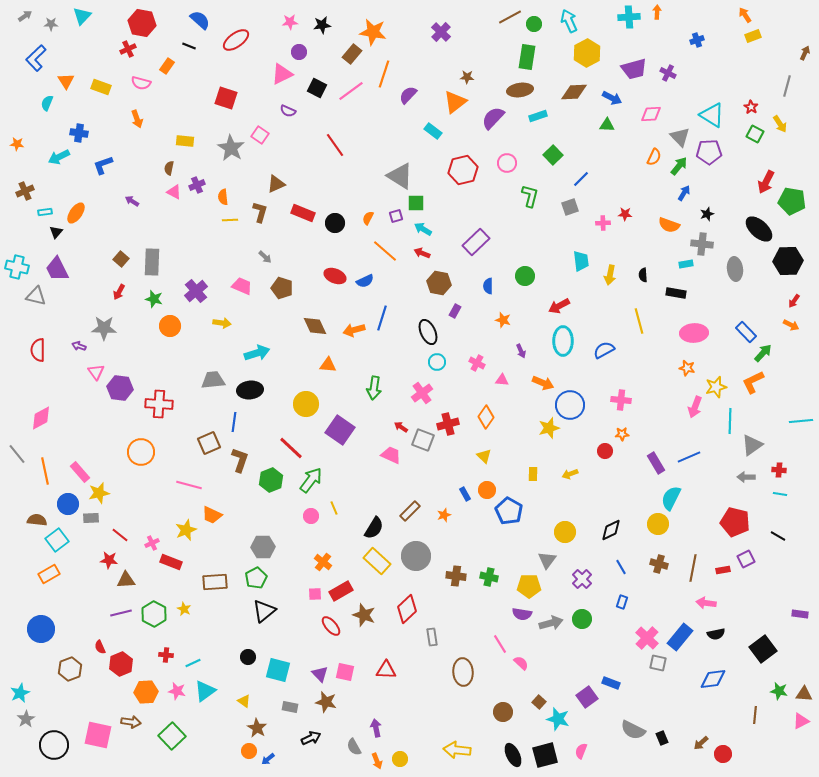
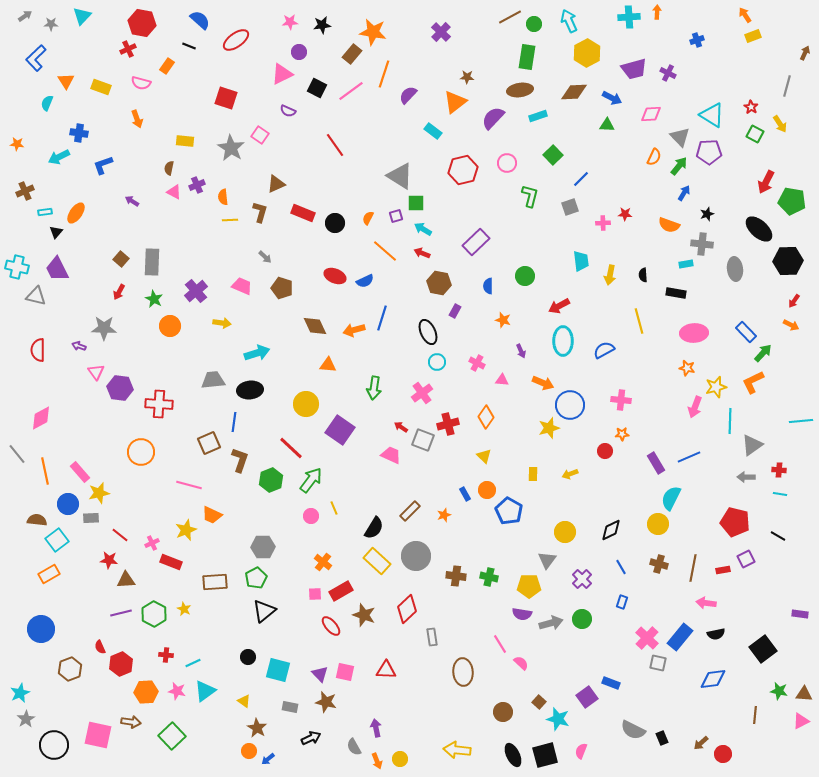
green star at (154, 299): rotated 12 degrees clockwise
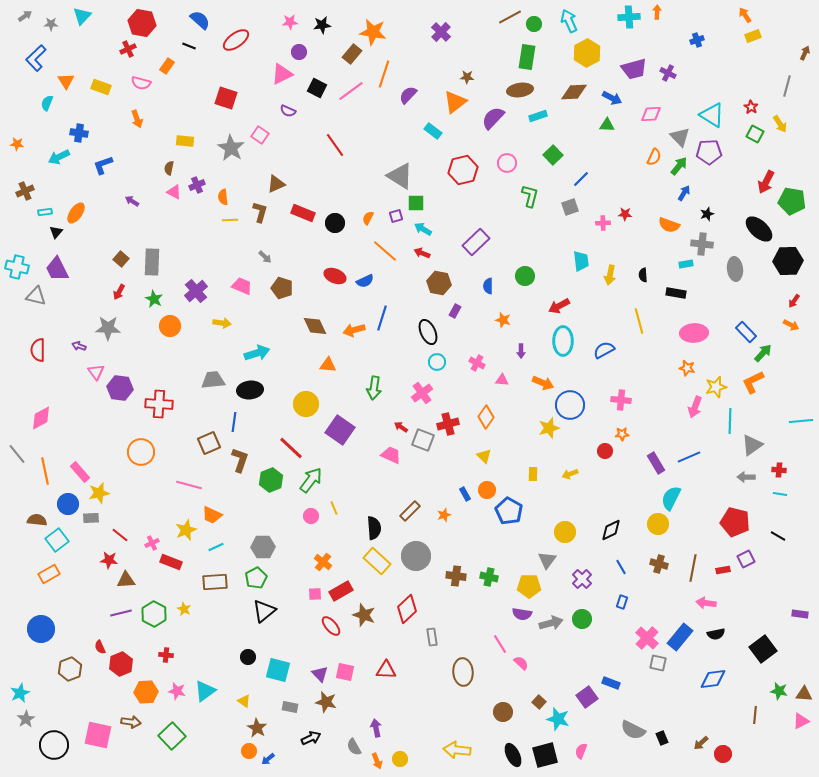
gray star at (104, 328): moved 4 px right
purple arrow at (521, 351): rotated 24 degrees clockwise
black semicircle at (374, 528): rotated 35 degrees counterclockwise
cyan line at (193, 663): moved 23 px right, 116 px up
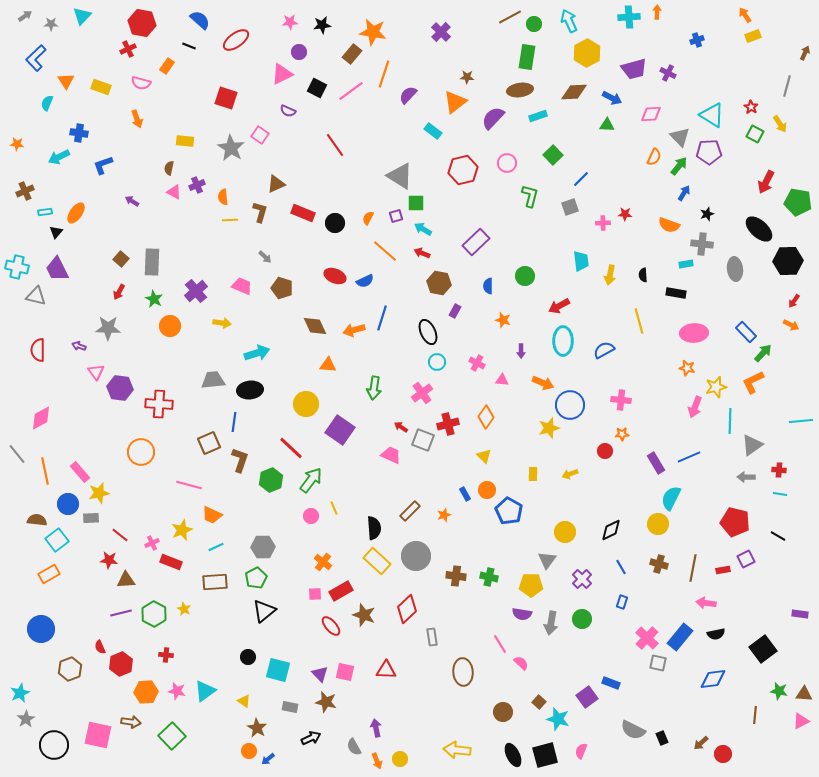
green pentagon at (792, 201): moved 6 px right, 1 px down
yellow star at (186, 530): moved 4 px left
yellow pentagon at (529, 586): moved 2 px right, 1 px up
gray arrow at (551, 623): rotated 115 degrees clockwise
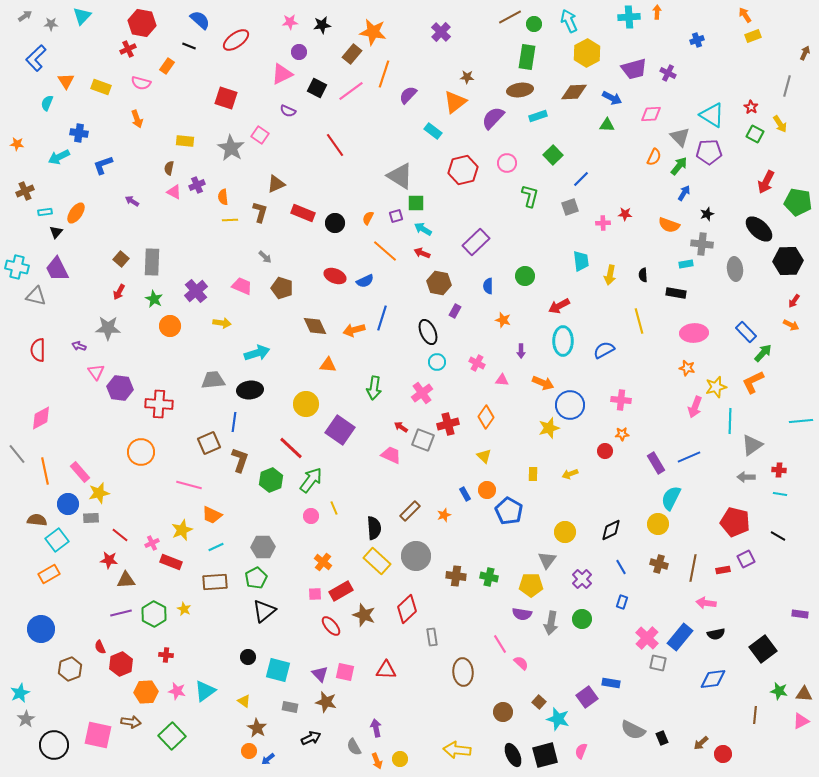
blue rectangle at (611, 683): rotated 12 degrees counterclockwise
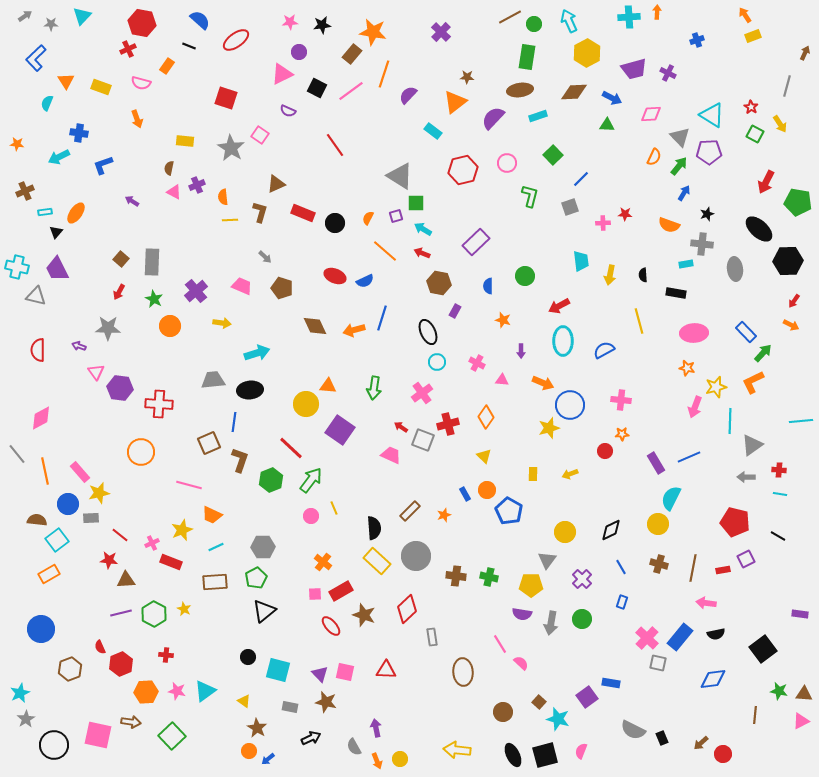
orange triangle at (328, 365): moved 21 px down
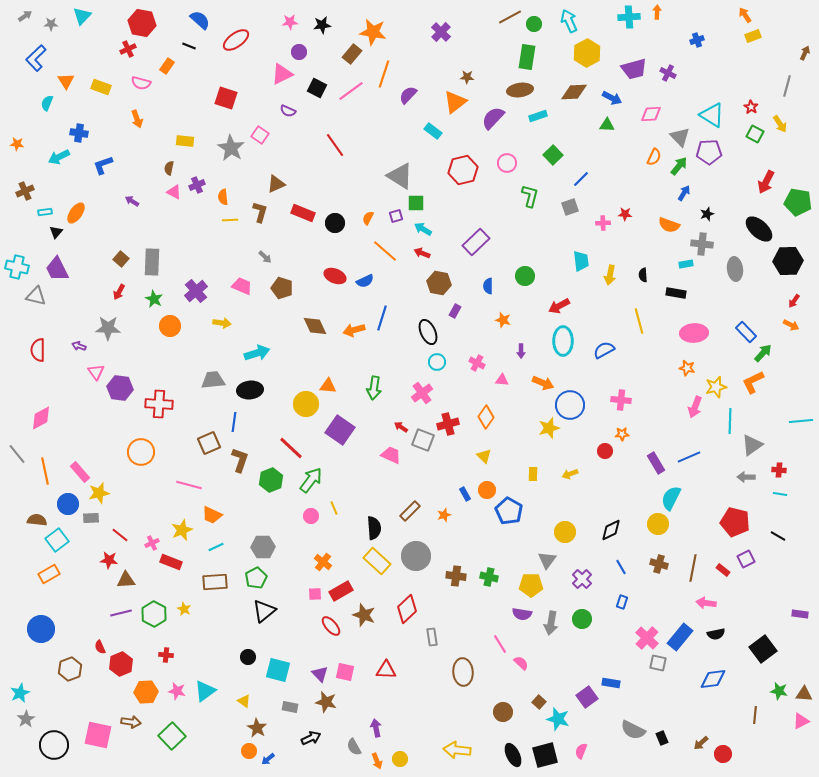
red rectangle at (723, 570): rotated 48 degrees clockwise
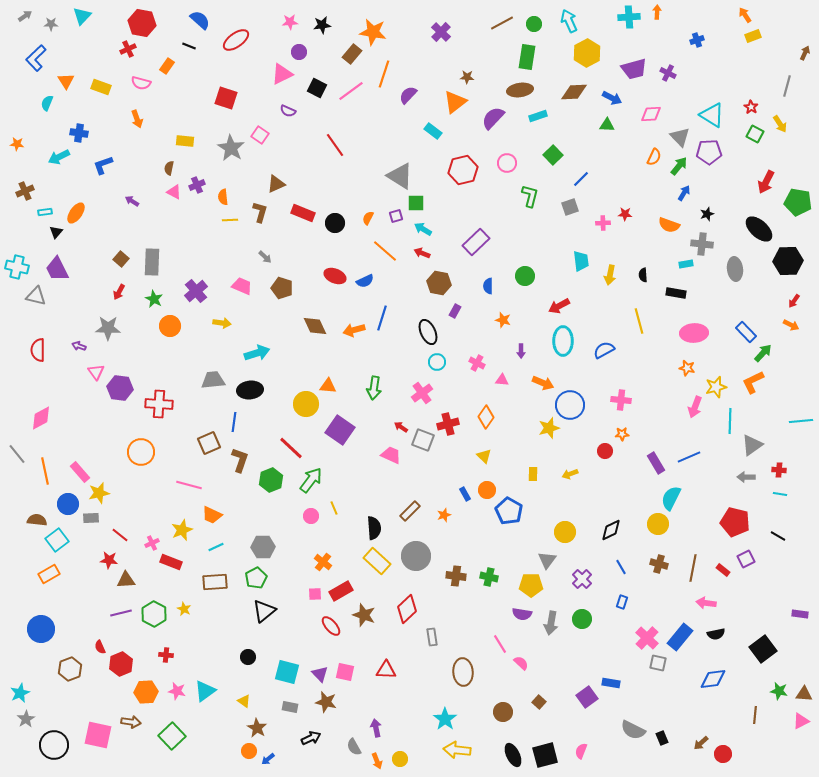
brown line at (510, 17): moved 8 px left, 6 px down
cyan square at (278, 670): moved 9 px right, 2 px down
cyan star at (558, 719): moved 113 px left; rotated 20 degrees clockwise
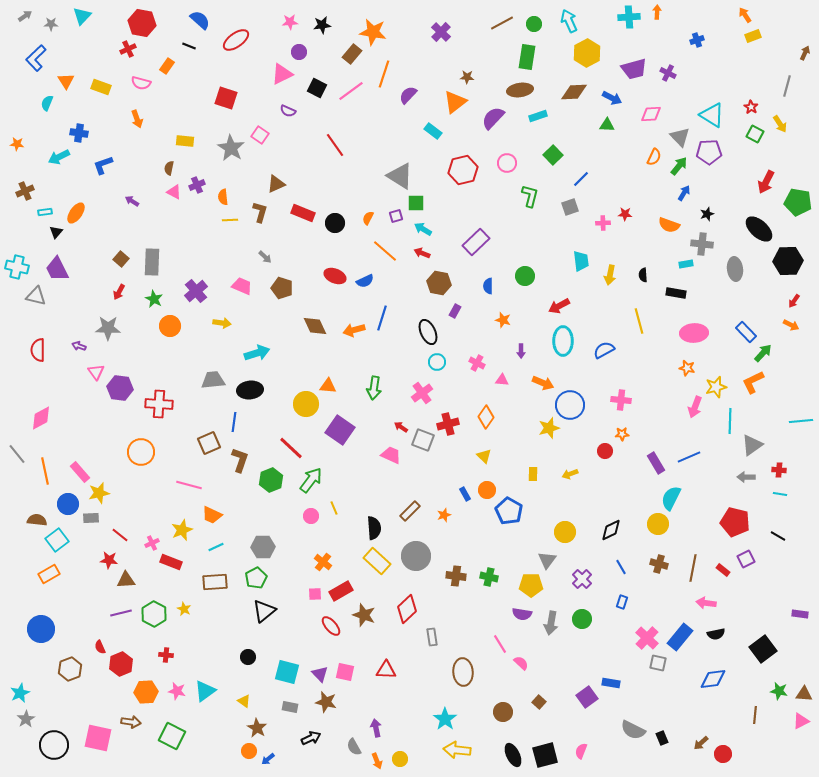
pink square at (98, 735): moved 3 px down
green square at (172, 736): rotated 20 degrees counterclockwise
